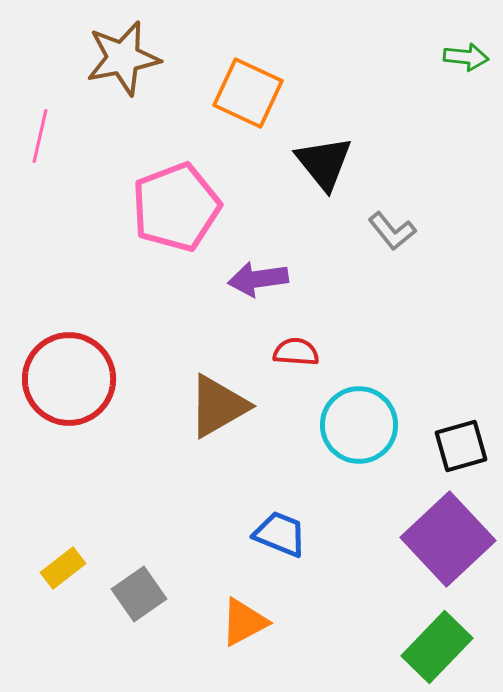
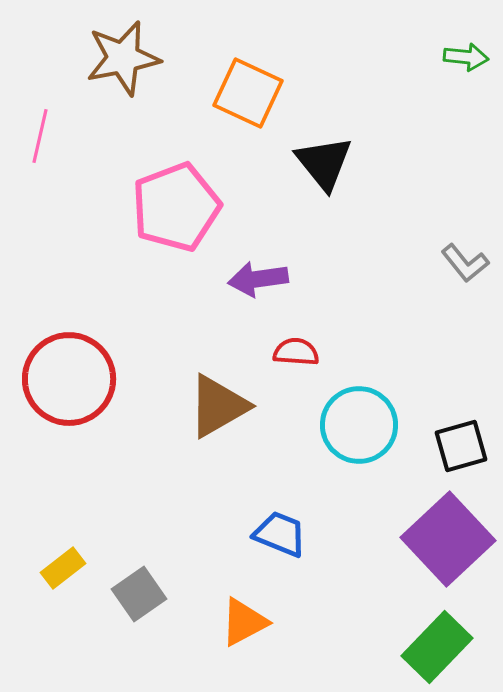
gray L-shape: moved 73 px right, 32 px down
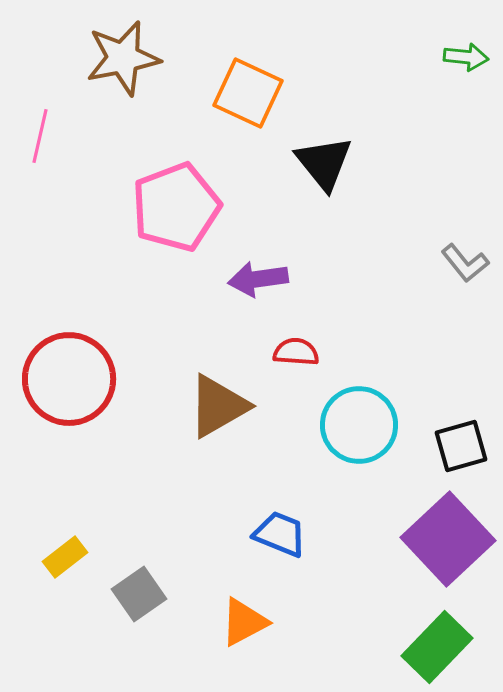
yellow rectangle: moved 2 px right, 11 px up
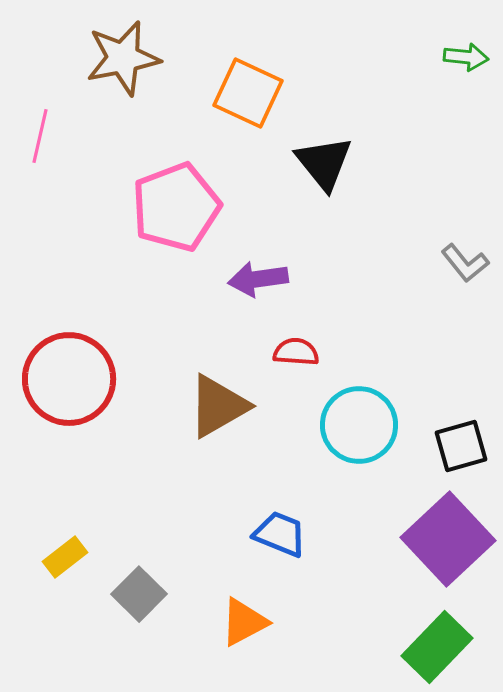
gray square: rotated 10 degrees counterclockwise
